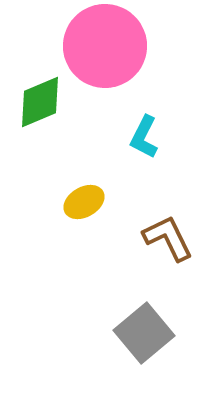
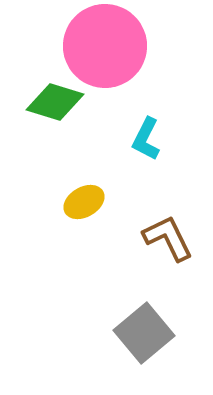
green diamond: moved 15 px right; rotated 40 degrees clockwise
cyan L-shape: moved 2 px right, 2 px down
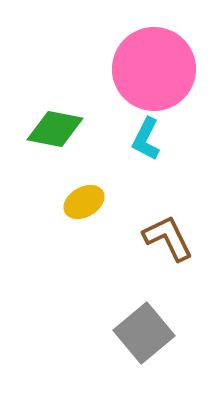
pink circle: moved 49 px right, 23 px down
green diamond: moved 27 px down; rotated 6 degrees counterclockwise
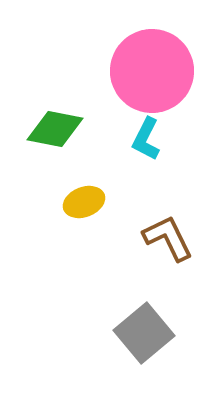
pink circle: moved 2 px left, 2 px down
yellow ellipse: rotated 9 degrees clockwise
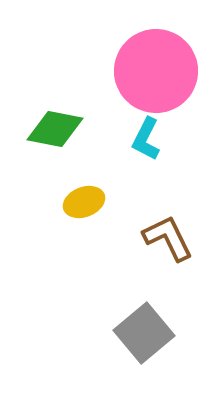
pink circle: moved 4 px right
